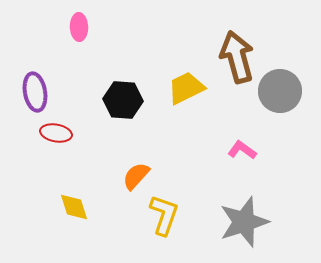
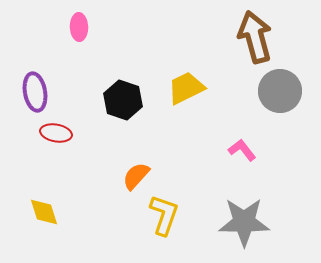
brown arrow: moved 18 px right, 20 px up
black hexagon: rotated 15 degrees clockwise
pink L-shape: rotated 16 degrees clockwise
yellow diamond: moved 30 px left, 5 px down
gray star: rotated 18 degrees clockwise
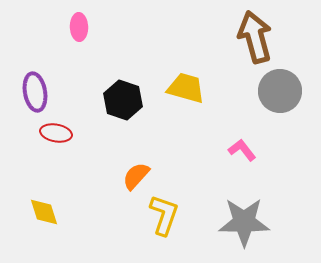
yellow trapezoid: rotated 42 degrees clockwise
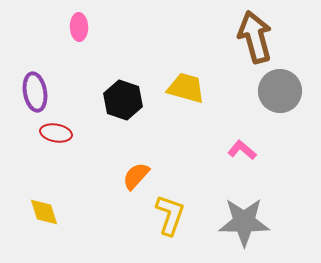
pink L-shape: rotated 12 degrees counterclockwise
yellow L-shape: moved 6 px right
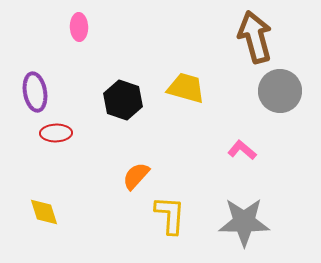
red ellipse: rotated 12 degrees counterclockwise
yellow L-shape: rotated 15 degrees counterclockwise
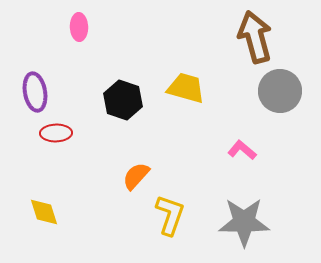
yellow L-shape: rotated 15 degrees clockwise
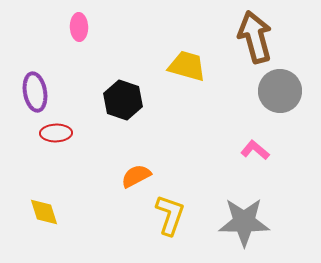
yellow trapezoid: moved 1 px right, 22 px up
pink L-shape: moved 13 px right
orange semicircle: rotated 20 degrees clockwise
